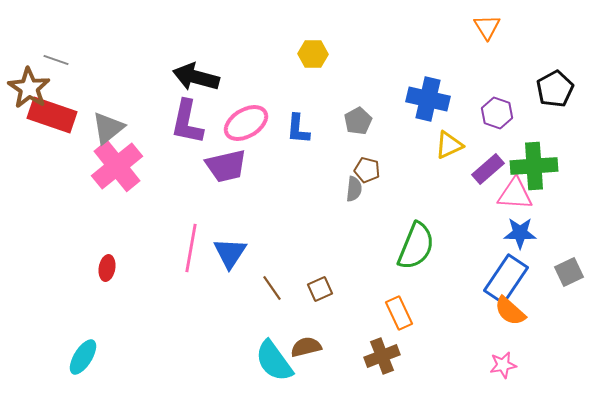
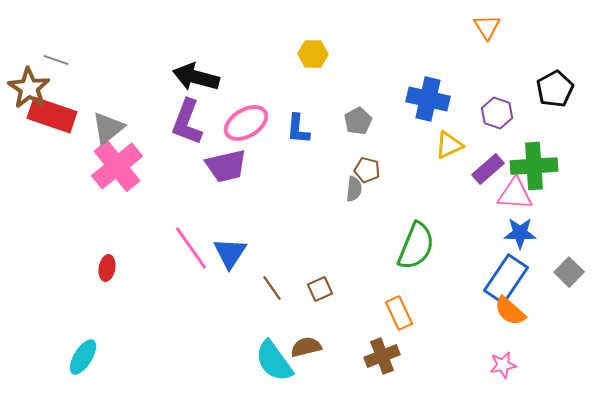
purple L-shape: rotated 9 degrees clockwise
pink line: rotated 45 degrees counterclockwise
gray square: rotated 20 degrees counterclockwise
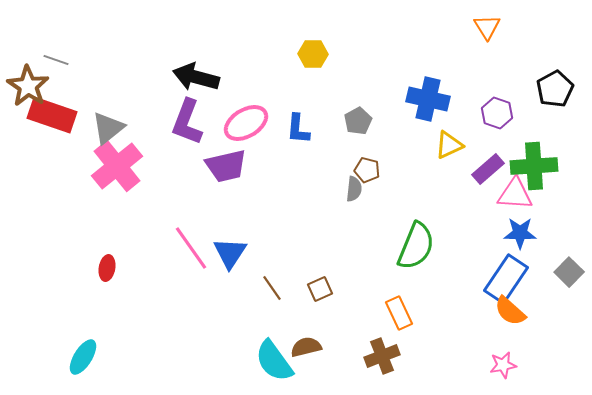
brown star: moved 1 px left, 2 px up
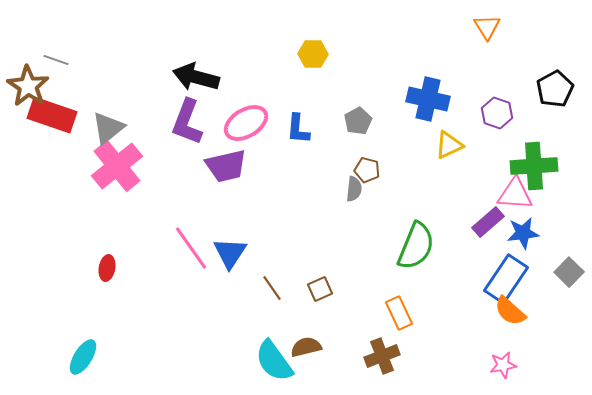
purple rectangle: moved 53 px down
blue star: moved 3 px right; rotated 8 degrees counterclockwise
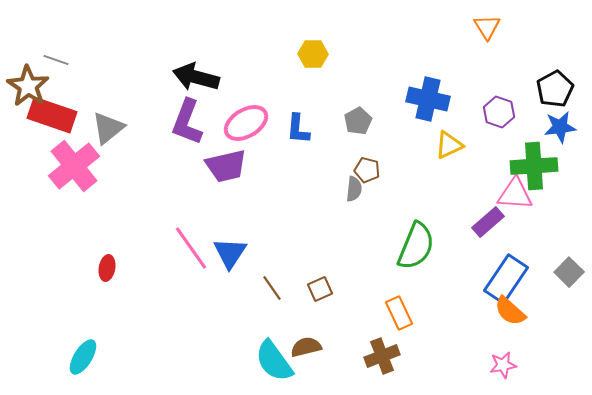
purple hexagon: moved 2 px right, 1 px up
pink cross: moved 43 px left
blue star: moved 37 px right, 106 px up
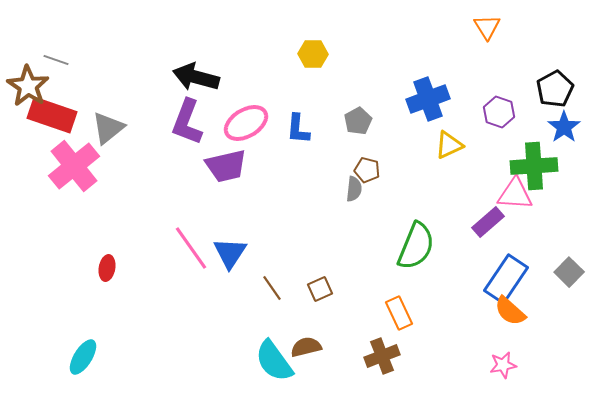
blue cross: rotated 33 degrees counterclockwise
blue star: moved 4 px right; rotated 28 degrees counterclockwise
